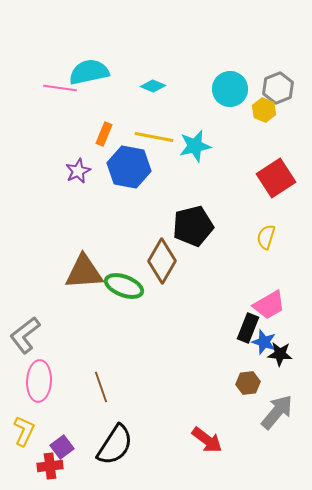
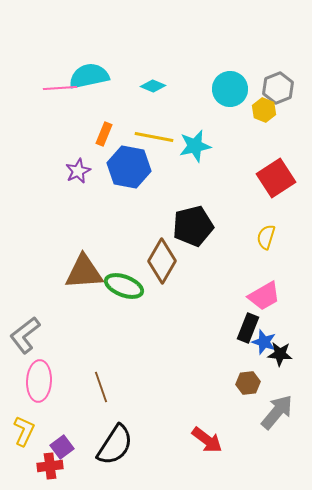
cyan semicircle: moved 4 px down
pink line: rotated 12 degrees counterclockwise
pink trapezoid: moved 5 px left, 9 px up
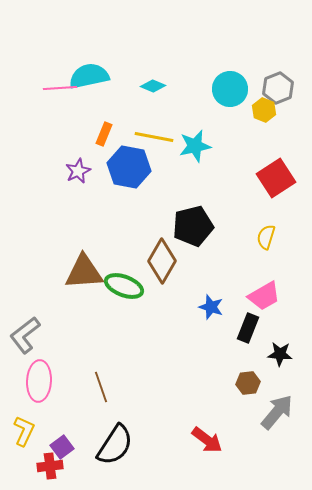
blue star: moved 53 px left, 35 px up
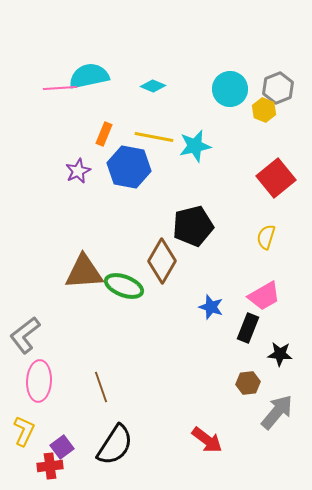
red square: rotated 6 degrees counterclockwise
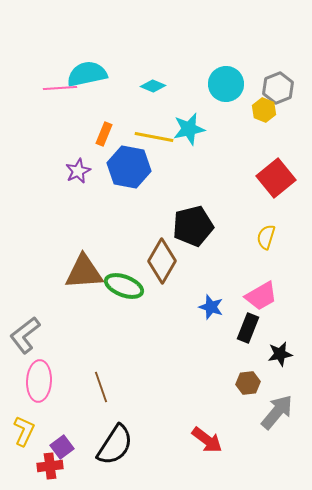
cyan semicircle: moved 2 px left, 2 px up
cyan circle: moved 4 px left, 5 px up
cyan star: moved 6 px left, 17 px up
pink trapezoid: moved 3 px left
black star: rotated 15 degrees counterclockwise
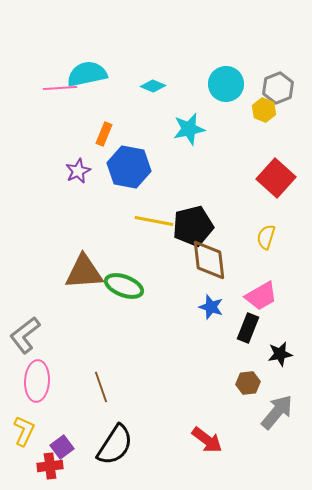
yellow line: moved 84 px down
red square: rotated 9 degrees counterclockwise
brown diamond: moved 47 px right, 1 px up; rotated 36 degrees counterclockwise
pink ellipse: moved 2 px left
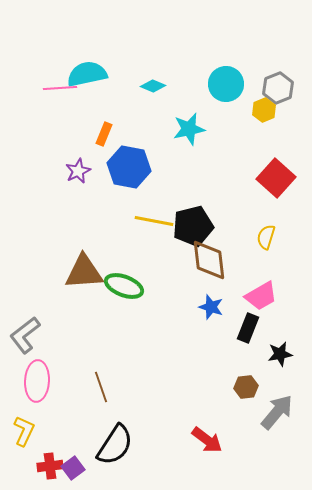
yellow hexagon: rotated 15 degrees clockwise
brown hexagon: moved 2 px left, 4 px down
purple square: moved 11 px right, 21 px down
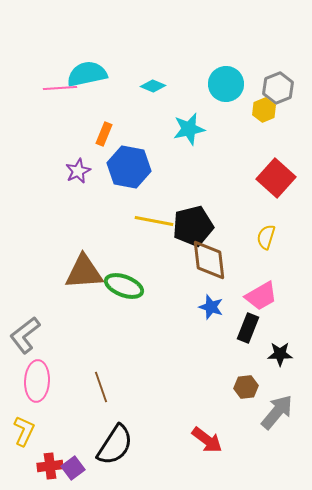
black star: rotated 10 degrees clockwise
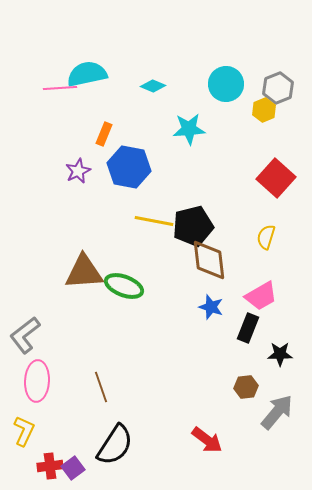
cyan star: rotated 8 degrees clockwise
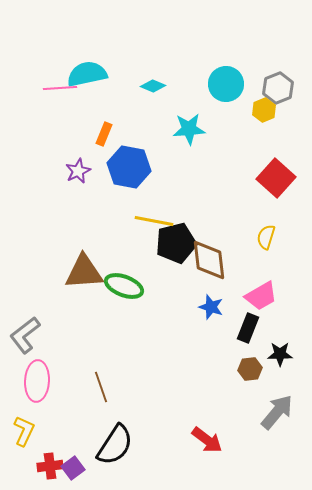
black pentagon: moved 17 px left, 17 px down
brown hexagon: moved 4 px right, 18 px up
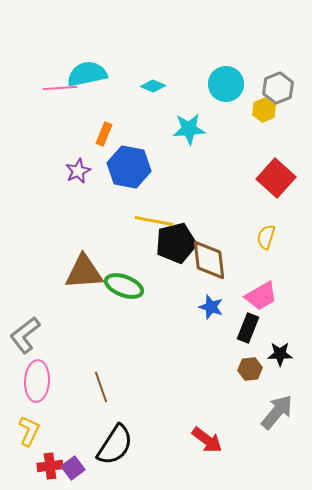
yellow L-shape: moved 5 px right
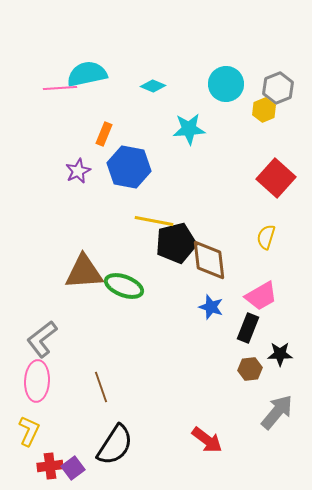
gray L-shape: moved 17 px right, 4 px down
